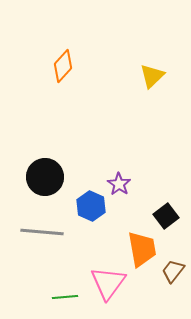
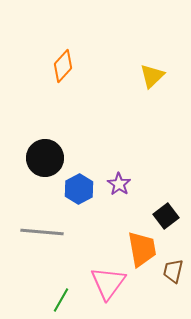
black circle: moved 19 px up
blue hexagon: moved 12 px left, 17 px up; rotated 8 degrees clockwise
brown trapezoid: rotated 25 degrees counterclockwise
green line: moved 4 px left, 3 px down; rotated 55 degrees counterclockwise
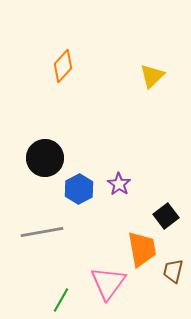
gray line: rotated 15 degrees counterclockwise
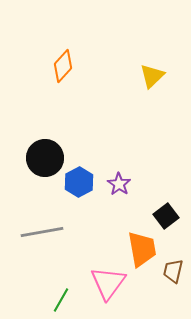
blue hexagon: moved 7 px up
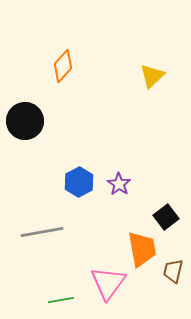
black circle: moved 20 px left, 37 px up
black square: moved 1 px down
green line: rotated 50 degrees clockwise
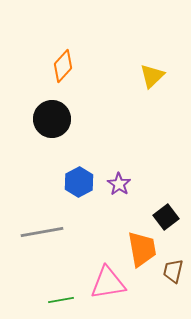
black circle: moved 27 px right, 2 px up
pink triangle: rotated 45 degrees clockwise
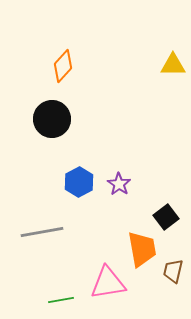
yellow triangle: moved 21 px right, 11 px up; rotated 44 degrees clockwise
